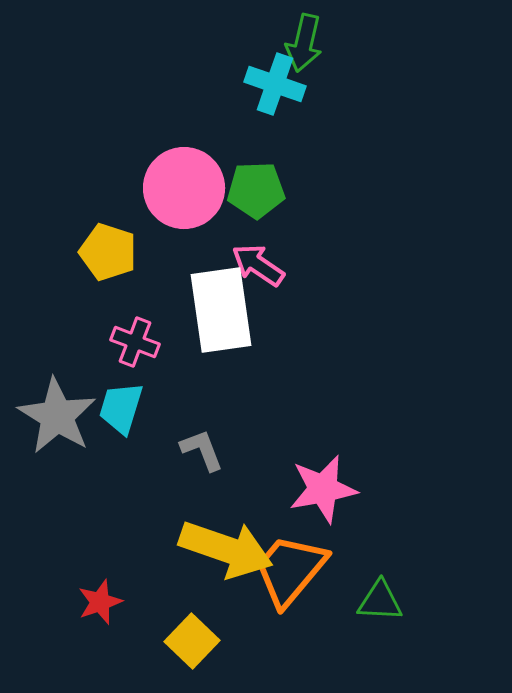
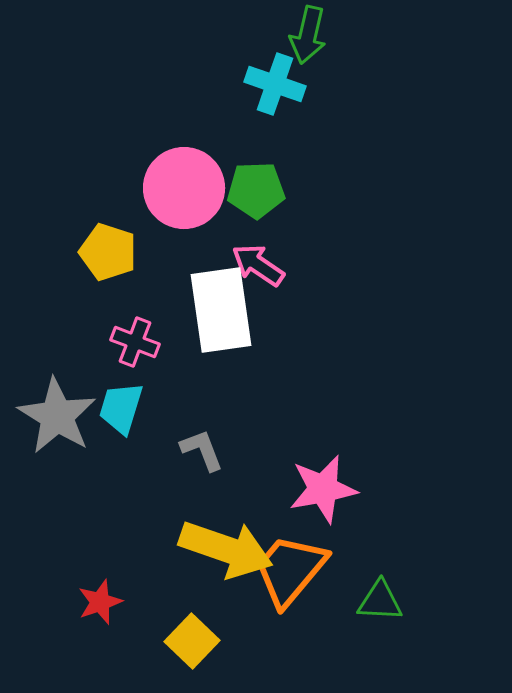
green arrow: moved 4 px right, 8 px up
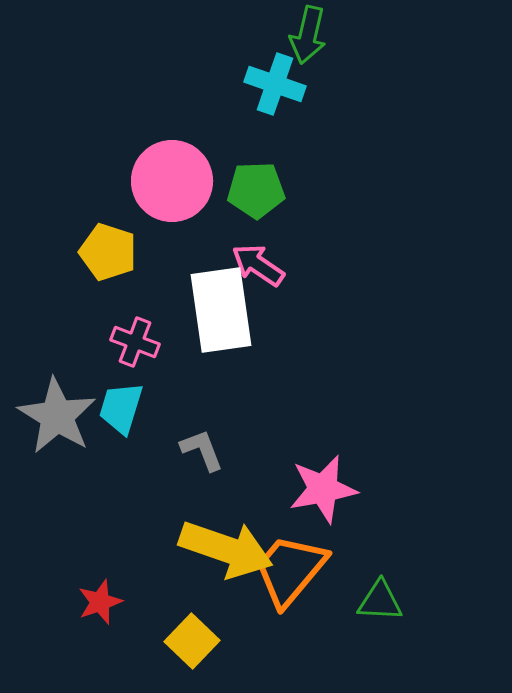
pink circle: moved 12 px left, 7 px up
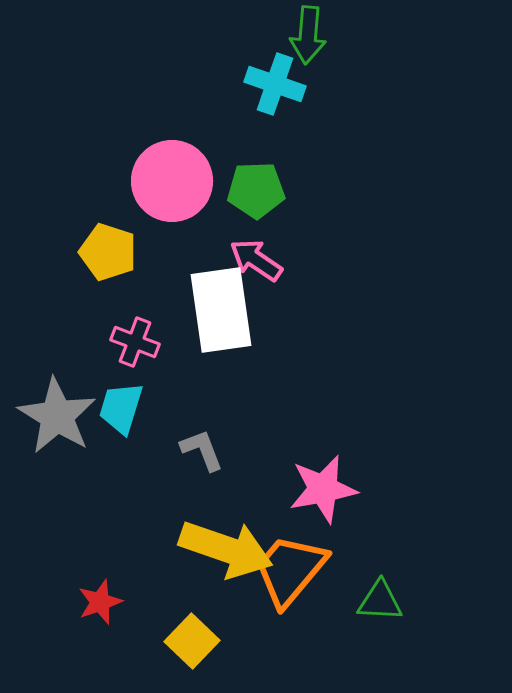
green arrow: rotated 8 degrees counterclockwise
pink arrow: moved 2 px left, 5 px up
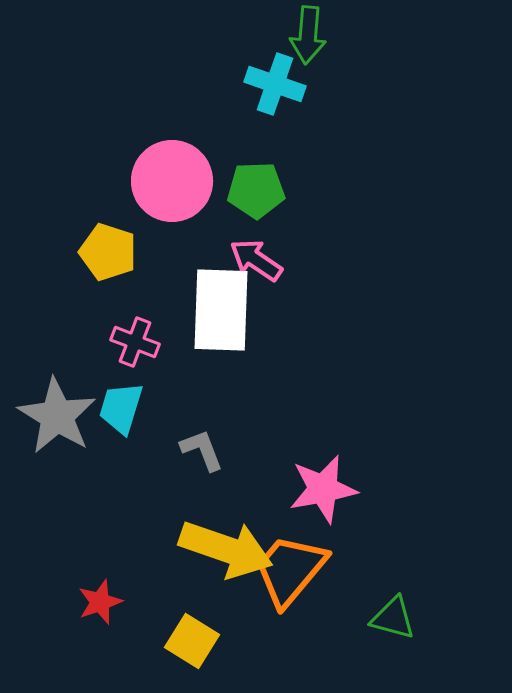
white rectangle: rotated 10 degrees clockwise
green triangle: moved 13 px right, 17 px down; rotated 12 degrees clockwise
yellow square: rotated 12 degrees counterclockwise
